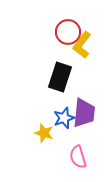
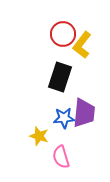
red circle: moved 5 px left, 2 px down
blue star: rotated 15 degrees clockwise
yellow star: moved 5 px left, 3 px down
pink semicircle: moved 17 px left
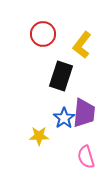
red circle: moved 20 px left
black rectangle: moved 1 px right, 1 px up
blue star: rotated 30 degrees counterclockwise
yellow star: rotated 18 degrees counterclockwise
pink semicircle: moved 25 px right
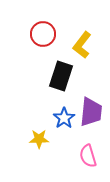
purple trapezoid: moved 7 px right, 1 px up
yellow star: moved 3 px down
pink semicircle: moved 2 px right, 1 px up
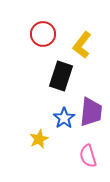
yellow star: rotated 24 degrees counterclockwise
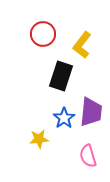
yellow star: rotated 18 degrees clockwise
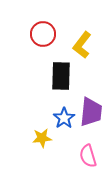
black rectangle: rotated 16 degrees counterclockwise
yellow star: moved 3 px right, 1 px up
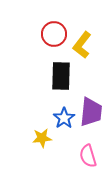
red circle: moved 11 px right
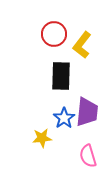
purple trapezoid: moved 4 px left
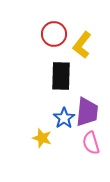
yellow star: rotated 24 degrees clockwise
pink semicircle: moved 3 px right, 13 px up
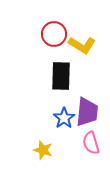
yellow L-shape: rotated 96 degrees counterclockwise
yellow star: moved 1 px right, 12 px down
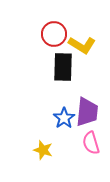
black rectangle: moved 2 px right, 9 px up
